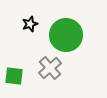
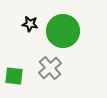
black star: rotated 28 degrees clockwise
green circle: moved 3 px left, 4 px up
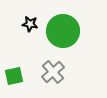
gray cross: moved 3 px right, 4 px down
green square: rotated 18 degrees counterclockwise
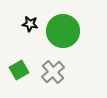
green square: moved 5 px right, 6 px up; rotated 18 degrees counterclockwise
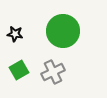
black star: moved 15 px left, 10 px down
gray cross: rotated 15 degrees clockwise
